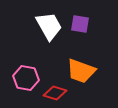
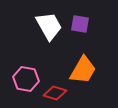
orange trapezoid: moved 2 px right, 1 px up; rotated 80 degrees counterclockwise
pink hexagon: moved 1 px down
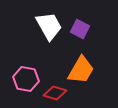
purple square: moved 5 px down; rotated 18 degrees clockwise
orange trapezoid: moved 2 px left
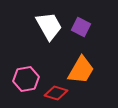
purple square: moved 1 px right, 2 px up
pink hexagon: rotated 20 degrees counterclockwise
red diamond: moved 1 px right
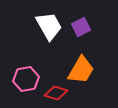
purple square: rotated 36 degrees clockwise
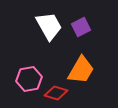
pink hexagon: moved 3 px right
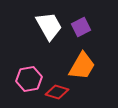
orange trapezoid: moved 1 px right, 4 px up
red diamond: moved 1 px right, 1 px up
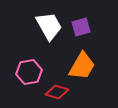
purple square: rotated 12 degrees clockwise
pink hexagon: moved 7 px up
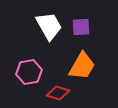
purple square: rotated 12 degrees clockwise
red diamond: moved 1 px right, 1 px down
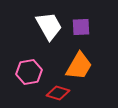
orange trapezoid: moved 3 px left
